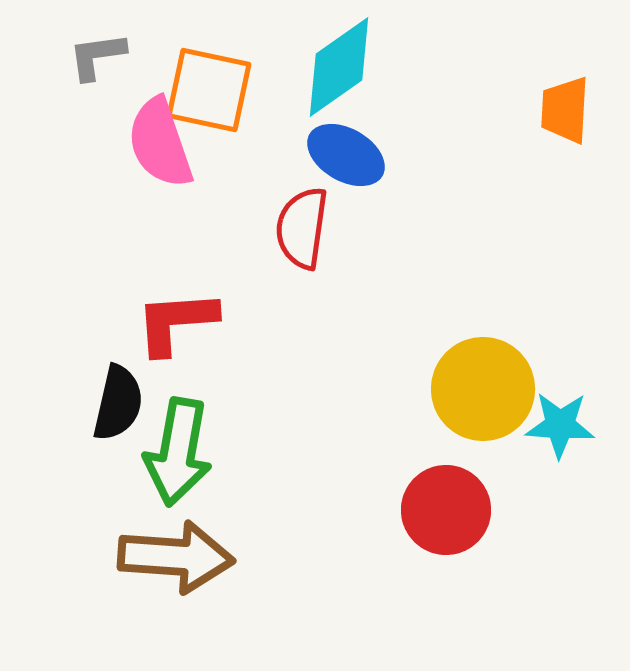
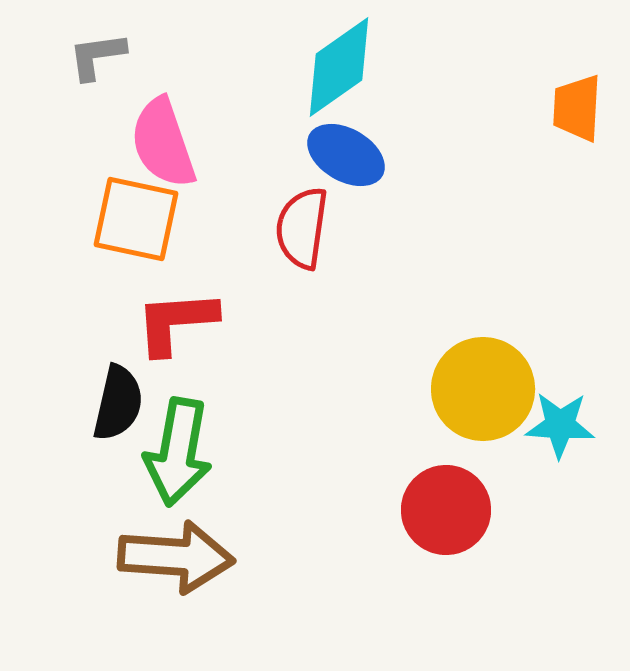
orange square: moved 73 px left, 129 px down
orange trapezoid: moved 12 px right, 2 px up
pink semicircle: moved 3 px right
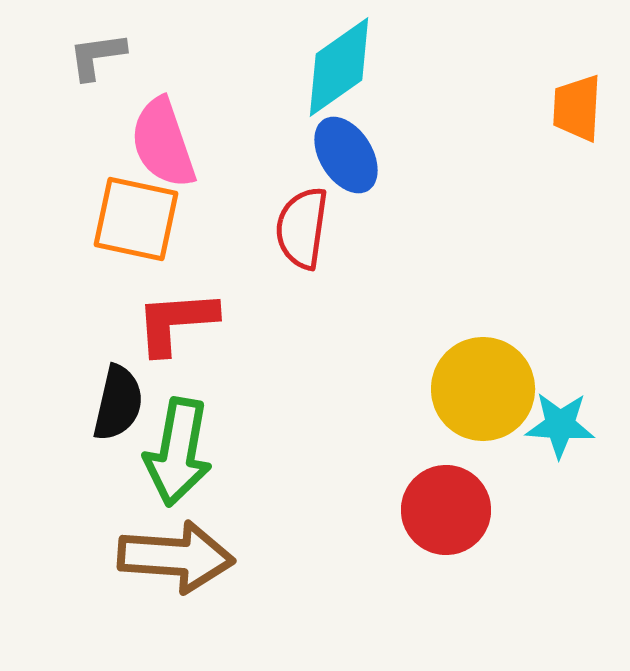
blue ellipse: rotated 28 degrees clockwise
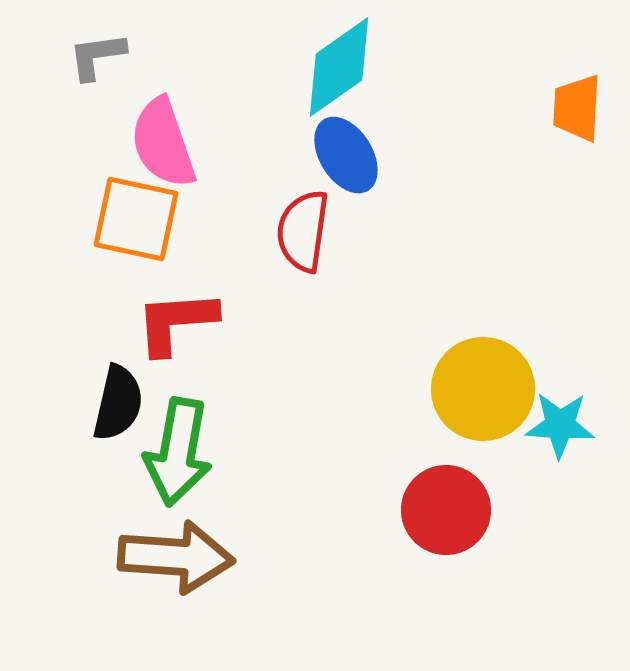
red semicircle: moved 1 px right, 3 px down
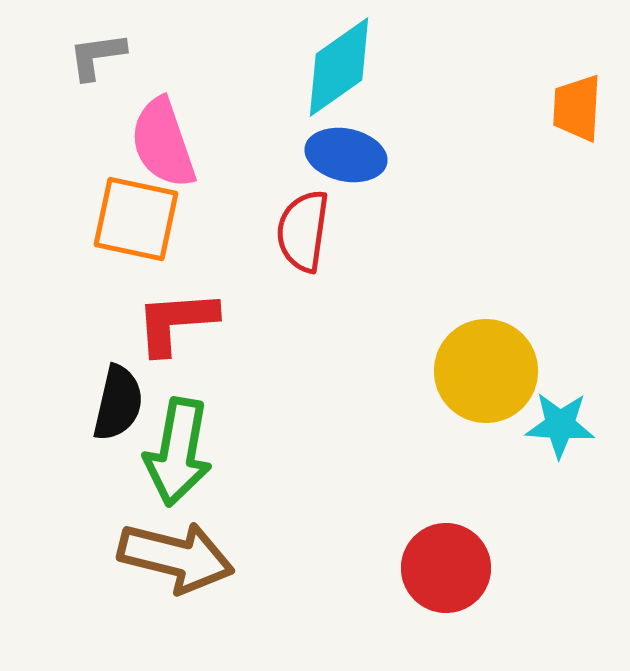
blue ellipse: rotated 46 degrees counterclockwise
yellow circle: moved 3 px right, 18 px up
red circle: moved 58 px down
brown arrow: rotated 10 degrees clockwise
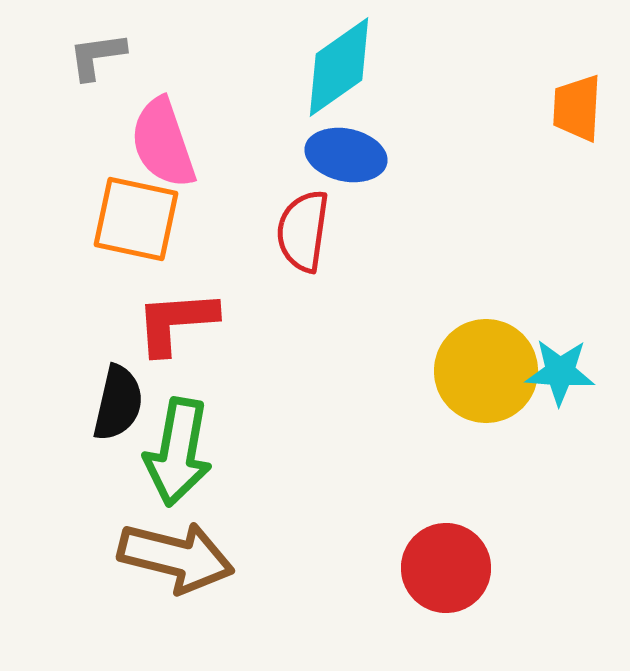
cyan star: moved 53 px up
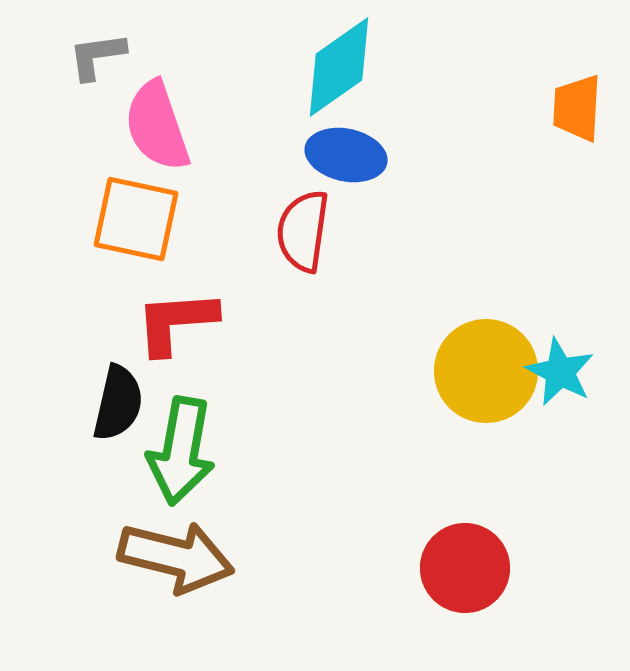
pink semicircle: moved 6 px left, 17 px up
cyan star: rotated 24 degrees clockwise
green arrow: moved 3 px right, 1 px up
red circle: moved 19 px right
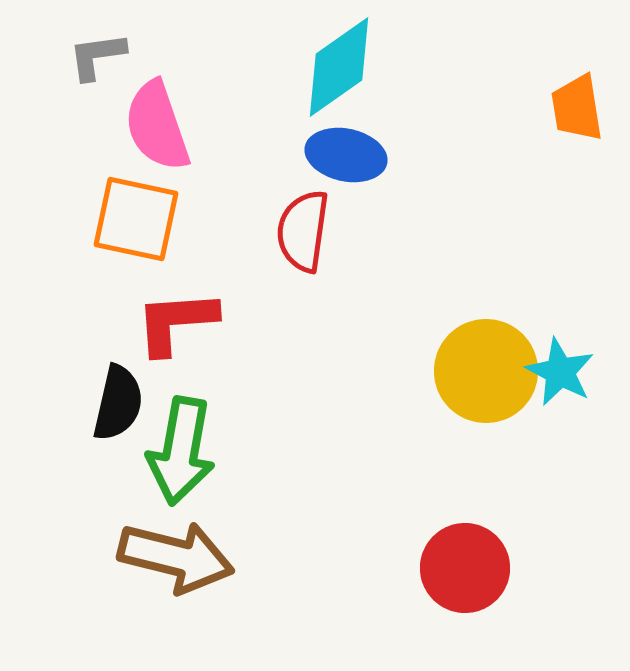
orange trapezoid: rotated 12 degrees counterclockwise
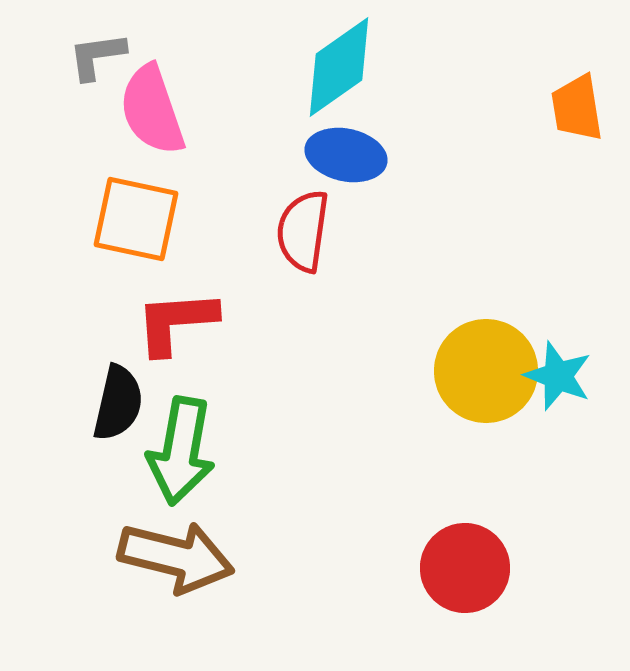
pink semicircle: moved 5 px left, 16 px up
cyan star: moved 2 px left, 4 px down; rotated 6 degrees counterclockwise
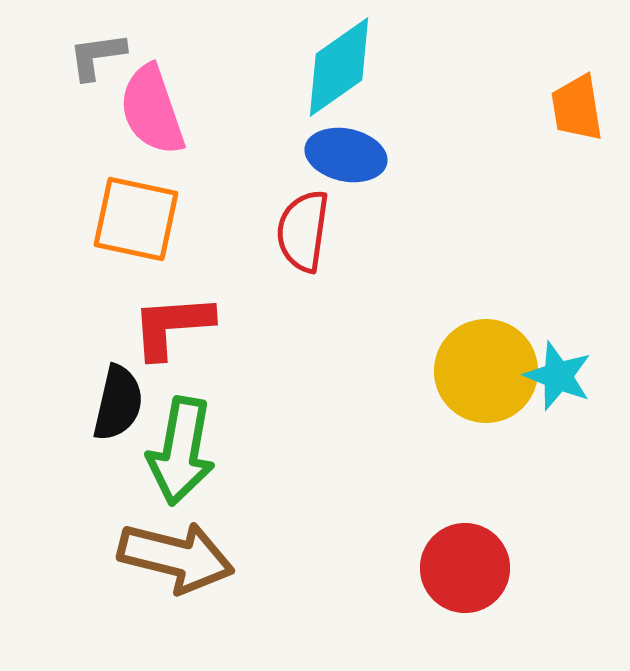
red L-shape: moved 4 px left, 4 px down
